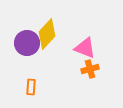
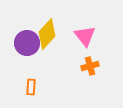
pink triangle: moved 12 px up; rotated 30 degrees clockwise
orange cross: moved 3 px up
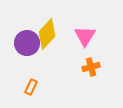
pink triangle: rotated 10 degrees clockwise
orange cross: moved 1 px right, 1 px down
orange rectangle: rotated 21 degrees clockwise
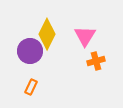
yellow diamond: rotated 16 degrees counterclockwise
purple circle: moved 3 px right, 8 px down
orange cross: moved 5 px right, 6 px up
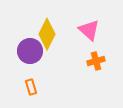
pink triangle: moved 4 px right, 6 px up; rotated 20 degrees counterclockwise
orange rectangle: rotated 42 degrees counterclockwise
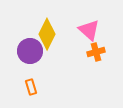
orange cross: moved 9 px up
